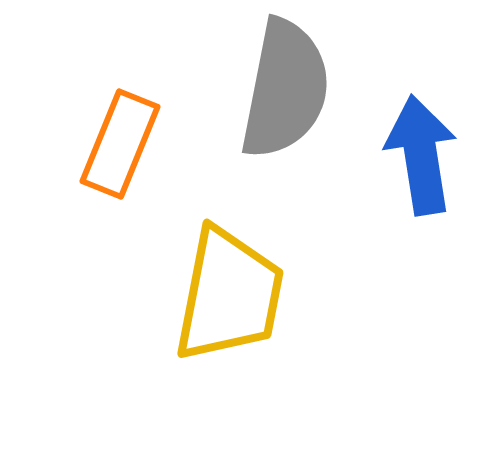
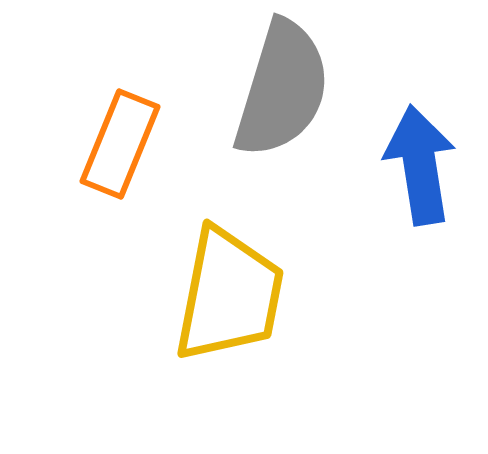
gray semicircle: moved 3 px left; rotated 6 degrees clockwise
blue arrow: moved 1 px left, 10 px down
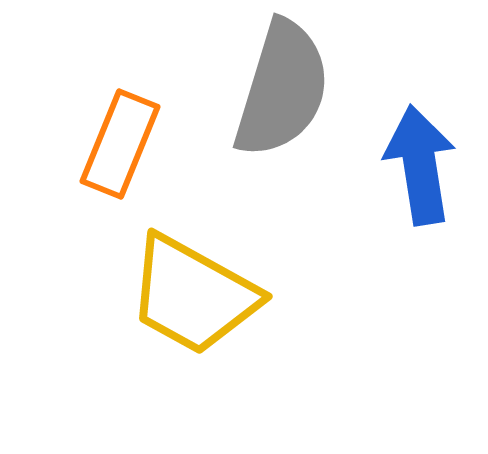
yellow trapezoid: moved 36 px left; rotated 108 degrees clockwise
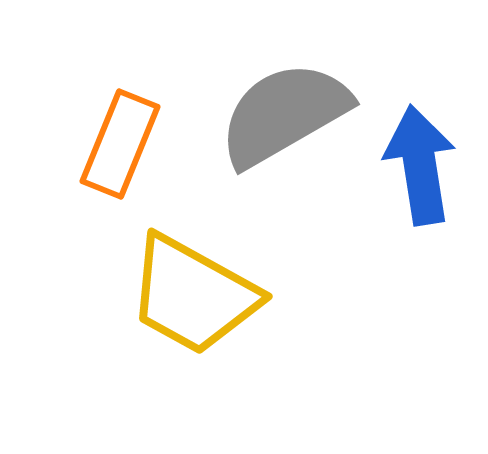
gray semicircle: moved 2 px right, 25 px down; rotated 137 degrees counterclockwise
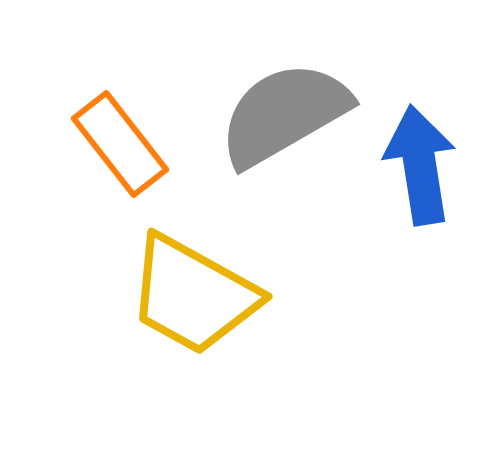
orange rectangle: rotated 60 degrees counterclockwise
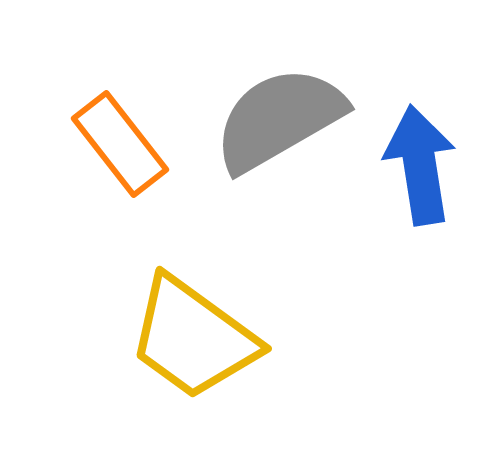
gray semicircle: moved 5 px left, 5 px down
yellow trapezoid: moved 43 px down; rotated 7 degrees clockwise
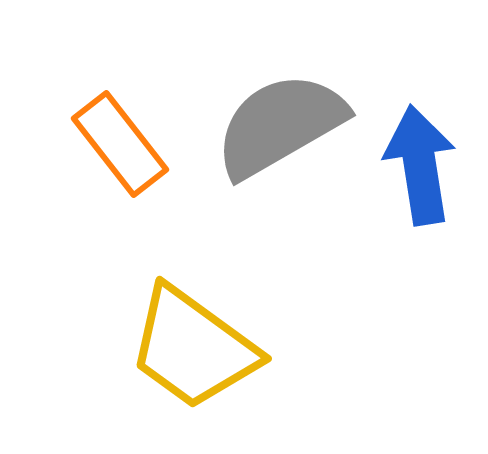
gray semicircle: moved 1 px right, 6 px down
yellow trapezoid: moved 10 px down
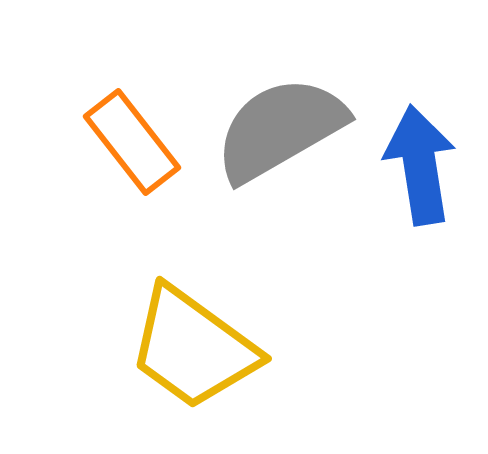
gray semicircle: moved 4 px down
orange rectangle: moved 12 px right, 2 px up
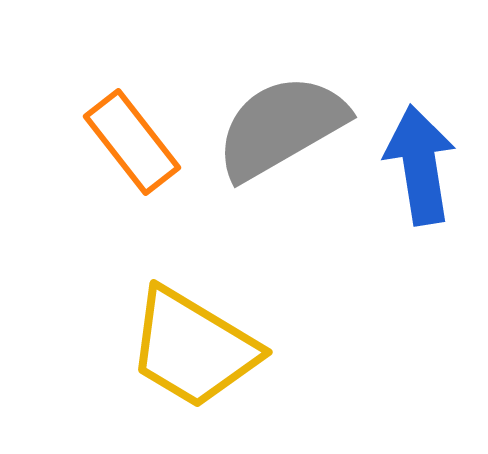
gray semicircle: moved 1 px right, 2 px up
yellow trapezoid: rotated 5 degrees counterclockwise
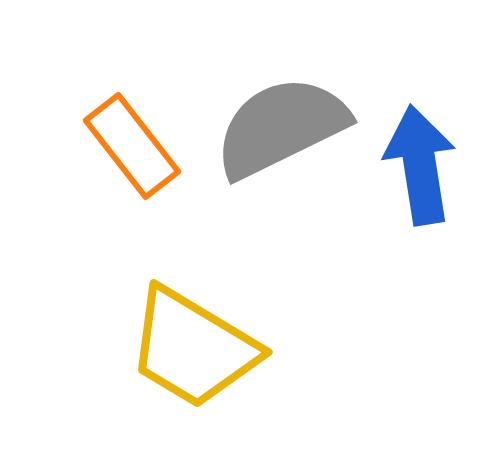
gray semicircle: rotated 4 degrees clockwise
orange rectangle: moved 4 px down
